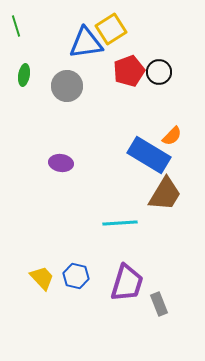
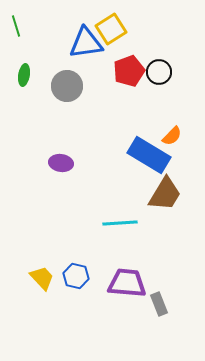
purple trapezoid: rotated 102 degrees counterclockwise
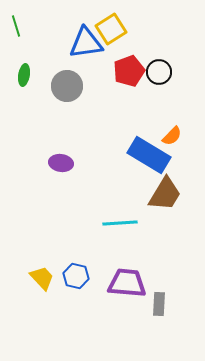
gray rectangle: rotated 25 degrees clockwise
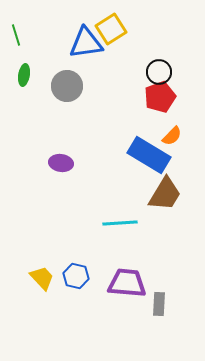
green line: moved 9 px down
red pentagon: moved 31 px right, 26 px down
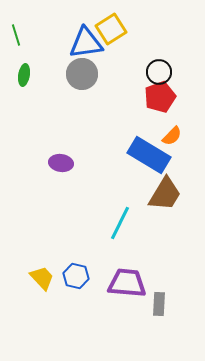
gray circle: moved 15 px right, 12 px up
cyan line: rotated 60 degrees counterclockwise
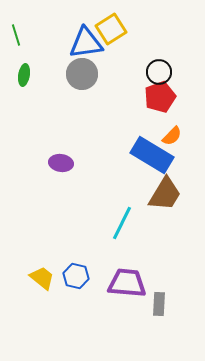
blue rectangle: moved 3 px right
cyan line: moved 2 px right
yellow trapezoid: rotated 8 degrees counterclockwise
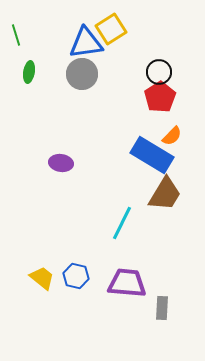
green ellipse: moved 5 px right, 3 px up
red pentagon: rotated 12 degrees counterclockwise
gray rectangle: moved 3 px right, 4 px down
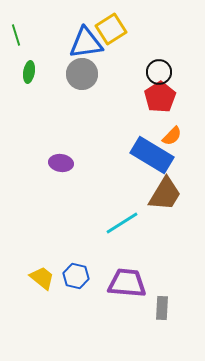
cyan line: rotated 32 degrees clockwise
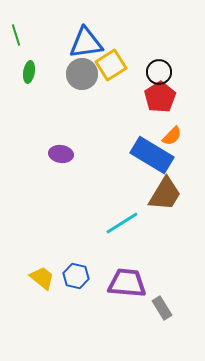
yellow square: moved 36 px down
purple ellipse: moved 9 px up
gray rectangle: rotated 35 degrees counterclockwise
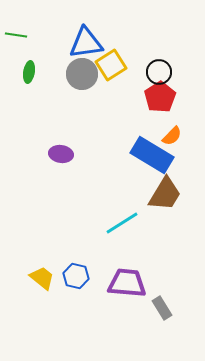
green line: rotated 65 degrees counterclockwise
